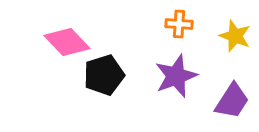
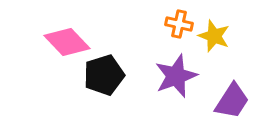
orange cross: rotated 8 degrees clockwise
yellow star: moved 21 px left
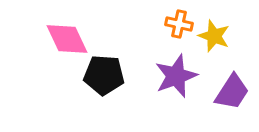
pink diamond: moved 3 px up; rotated 18 degrees clockwise
black pentagon: rotated 21 degrees clockwise
purple trapezoid: moved 9 px up
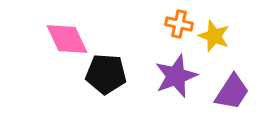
black pentagon: moved 2 px right, 1 px up
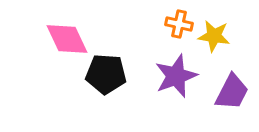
yellow star: rotated 12 degrees counterclockwise
purple trapezoid: rotated 6 degrees counterclockwise
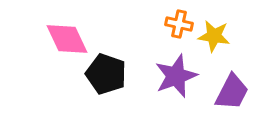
black pentagon: rotated 15 degrees clockwise
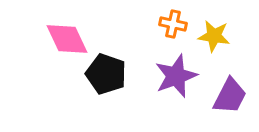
orange cross: moved 6 px left
purple trapezoid: moved 2 px left, 4 px down
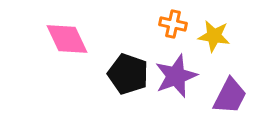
black pentagon: moved 22 px right
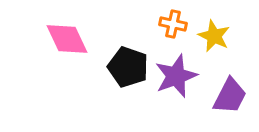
yellow star: rotated 16 degrees clockwise
black pentagon: moved 7 px up
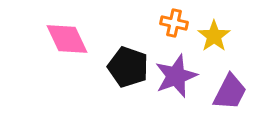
orange cross: moved 1 px right, 1 px up
yellow star: rotated 12 degrees clockwise
purple trapezoid: moved 4 px up
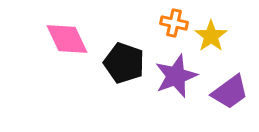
yellow star: moved 3 px left
black pentagon: moved 4 px left, 4 px up
purple trapezoid: rotated 27 degrees clockwise
